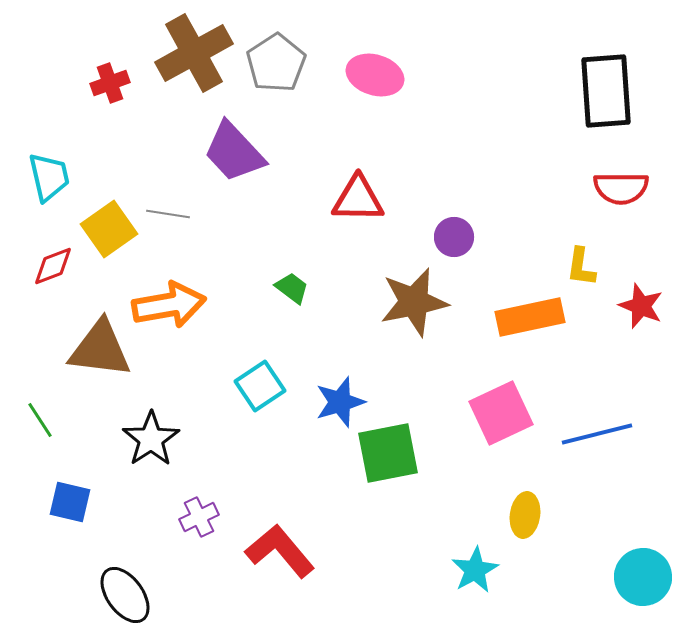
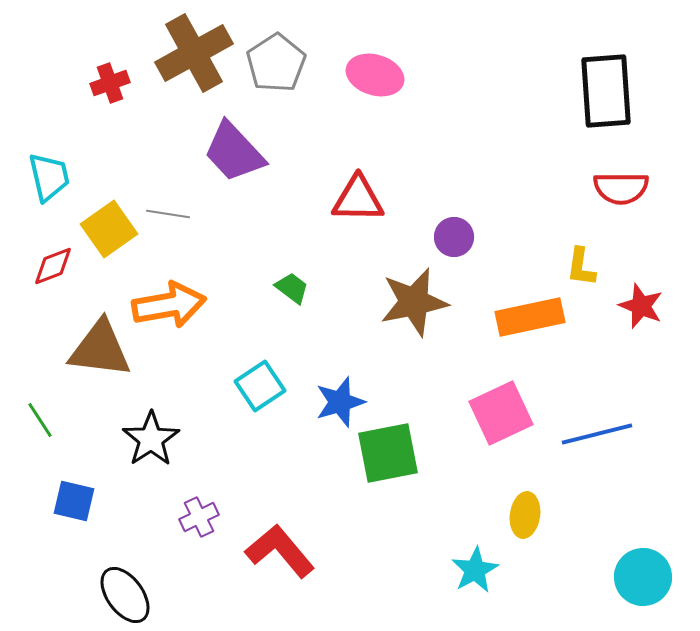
blue square: moved 4 px right, 1 px up
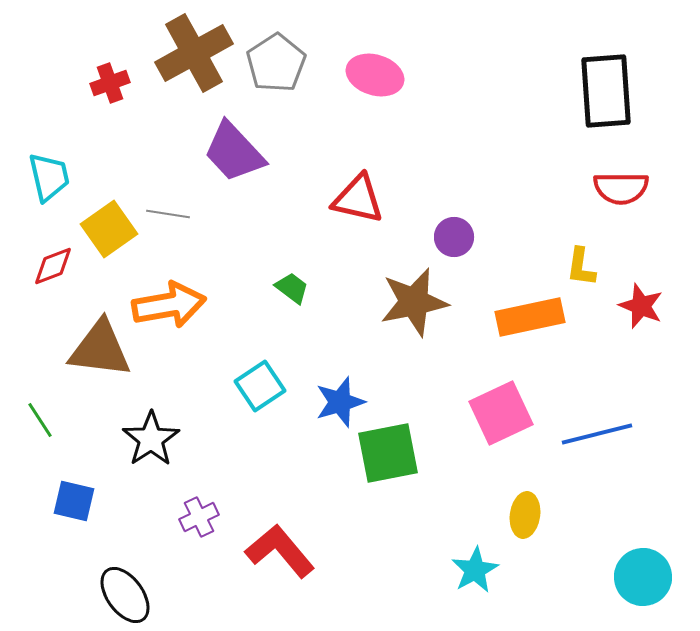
red triangle: rotated 12 degrees clockwise
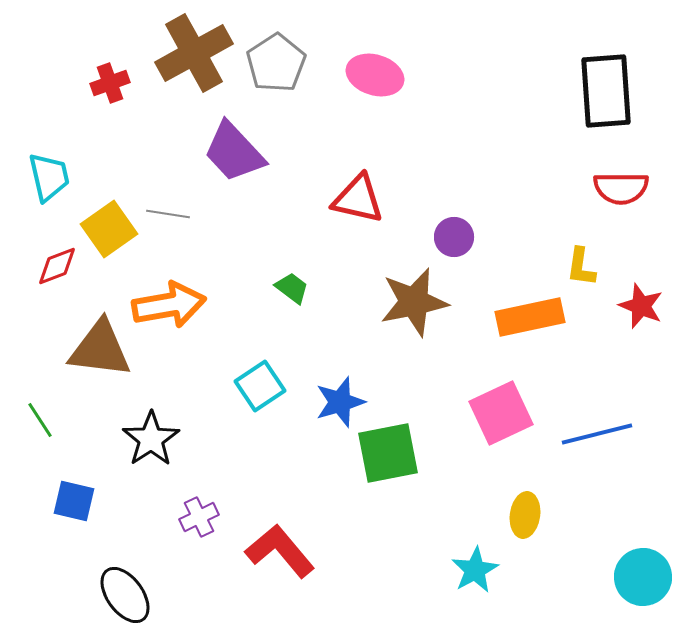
red diamond: moved 4 px right
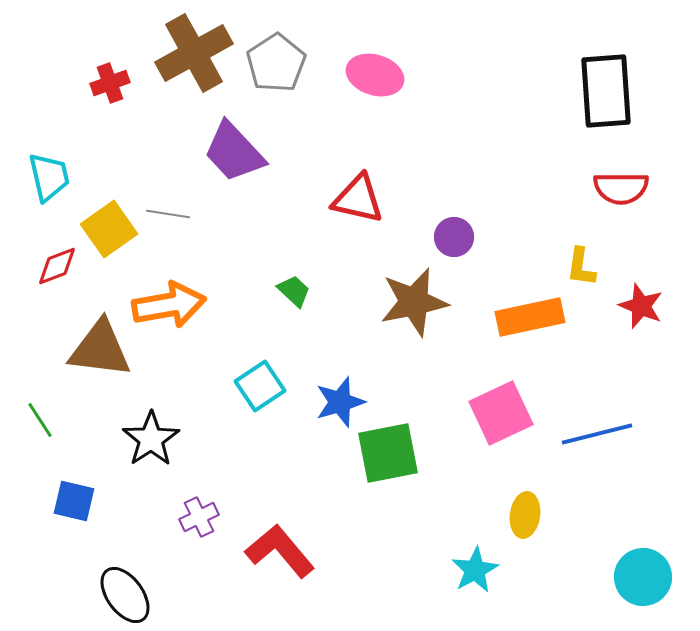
green trapezoid: moved 2 px right, 3 px down; rotated 6 degrees clockwise
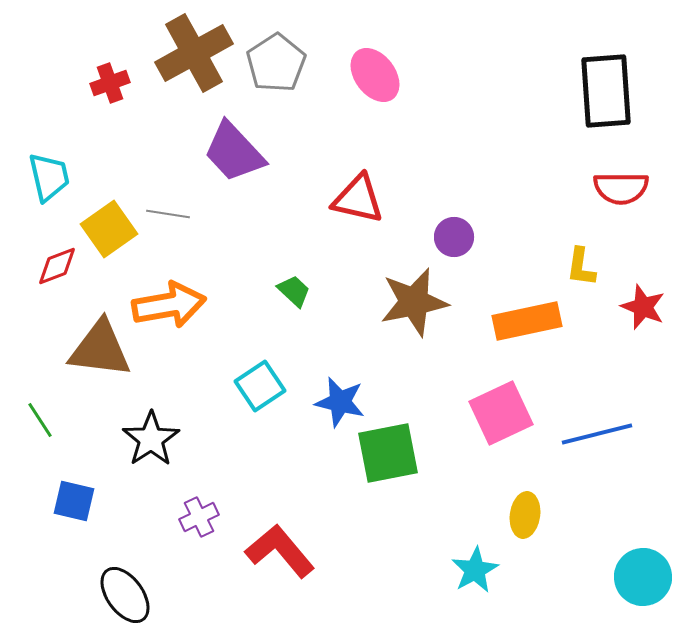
pink ellipse: rotated 36 degrees clockwise
red star: moved 2 px right, 1 px down
orange rectangle: moved 3 px left, 4 px down
blue star: rotated 30 degrees clockwise
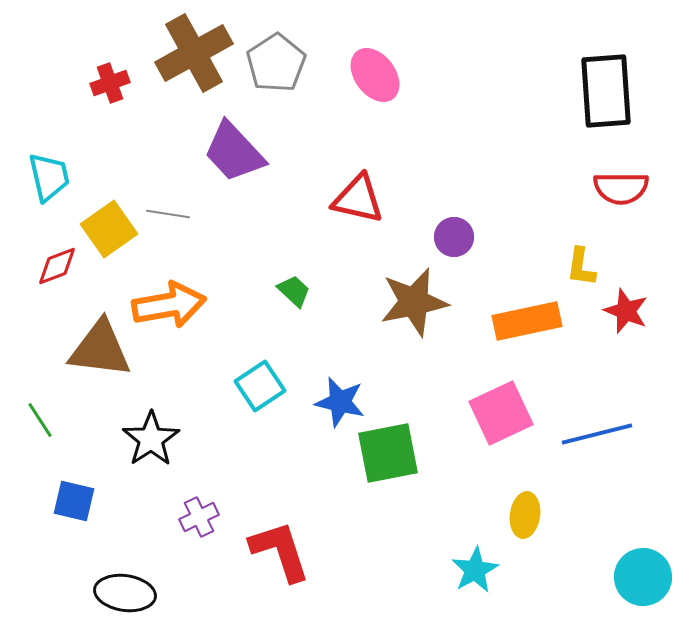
red star: moved 17 px left, 4 px down
red L-shape: rotated 22 degrees clockwise
black ellipse: moved 2 px up; rotated 46 degrees counterclockwise
